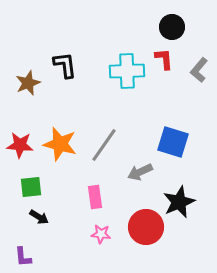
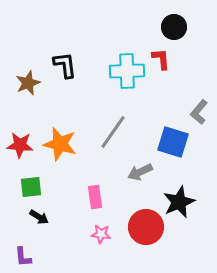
black circle: moved 2 px right
red L-shape: moved 3 px left
gray L-shape: moved 42 px down
gray line: moved 9 px right, 13 px up
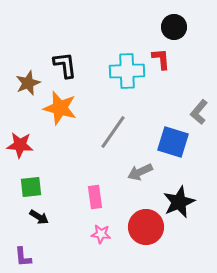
orange star: moved 36 px up
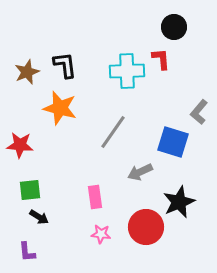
brown star: moved 1 px left, 11 px up
green square: moved 1 px left, 3 px down
purple L-shape: moved 4 px right, 5 px up
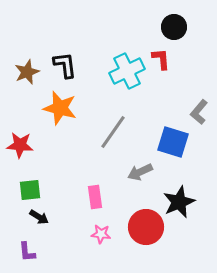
cyan cross: rotated 24 degrees counterclockwise
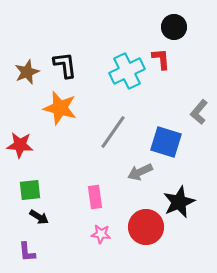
blue square: moved 7 px left
